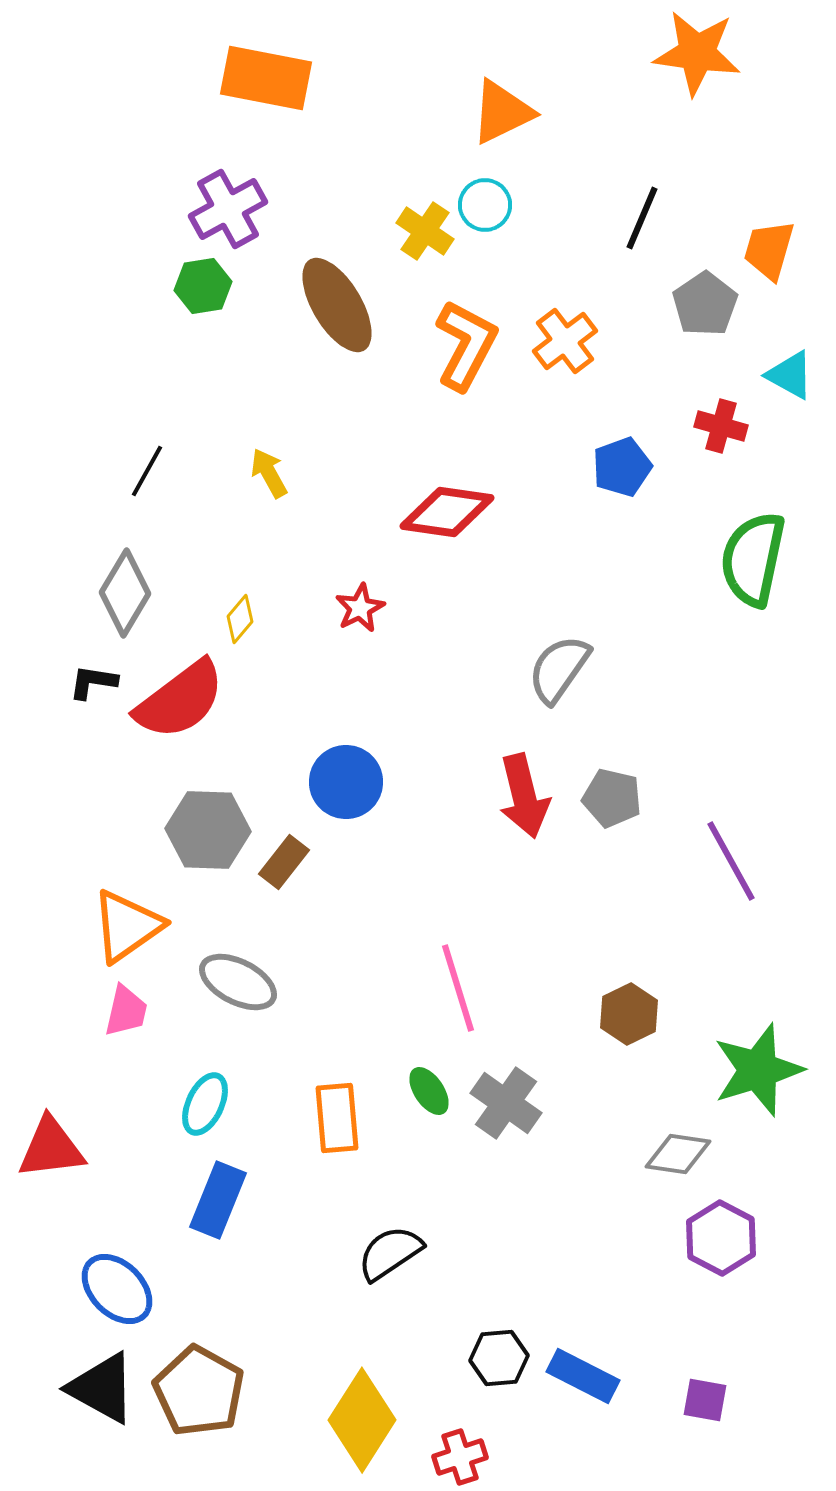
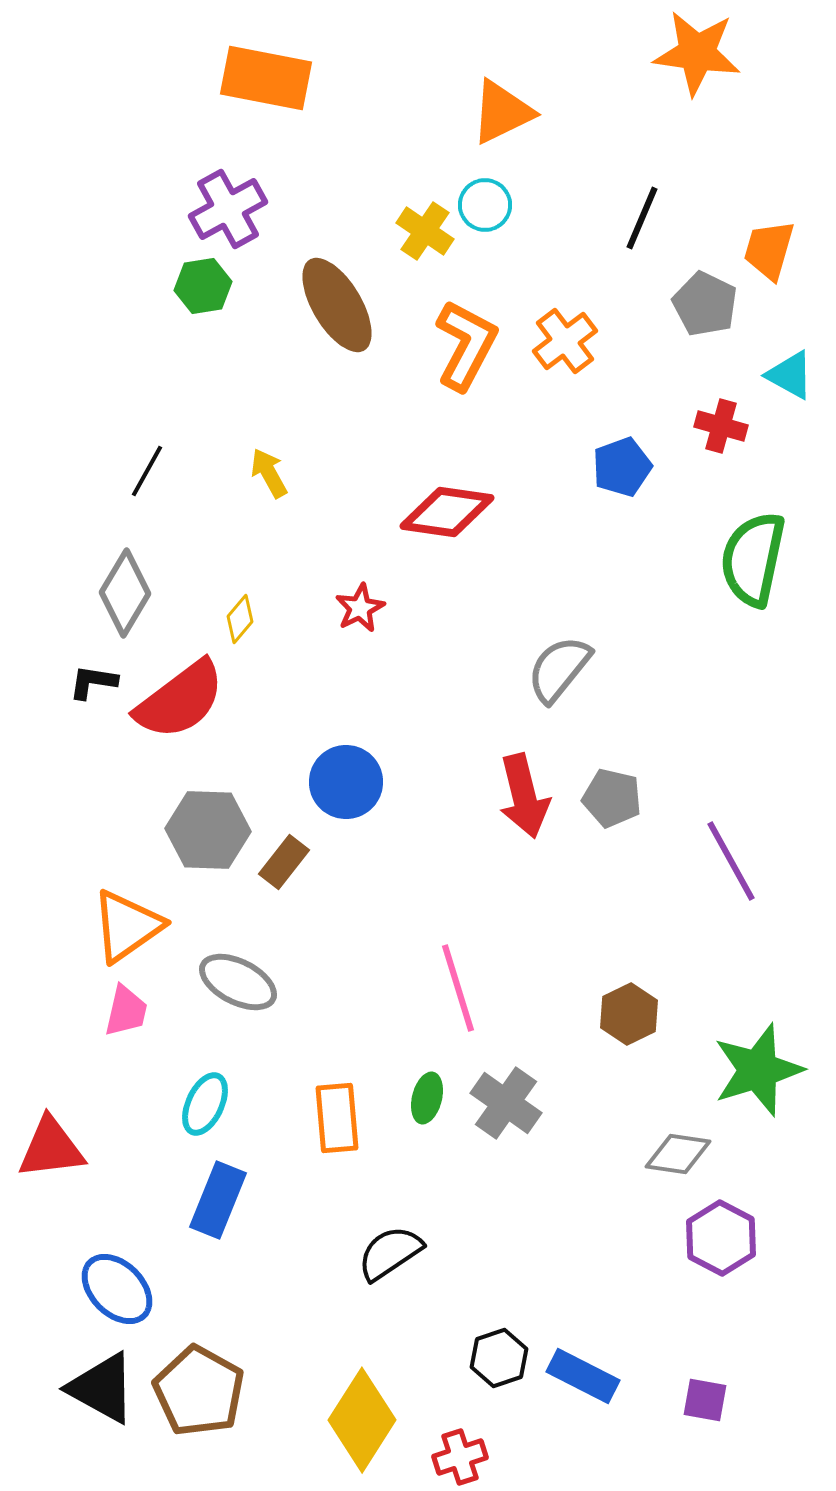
gray pentagon at (705, 304): rotated 12 degrees counterclockwise
gray semicircle at (559, 669): rotated 4 degrees clockwise
green ellipse at (429, 1091): moved 2 px left, 7 px down; rotated 48 degrees clockwise
black hexagon at (499, 1358): rotated 14 degrees counterclockwise
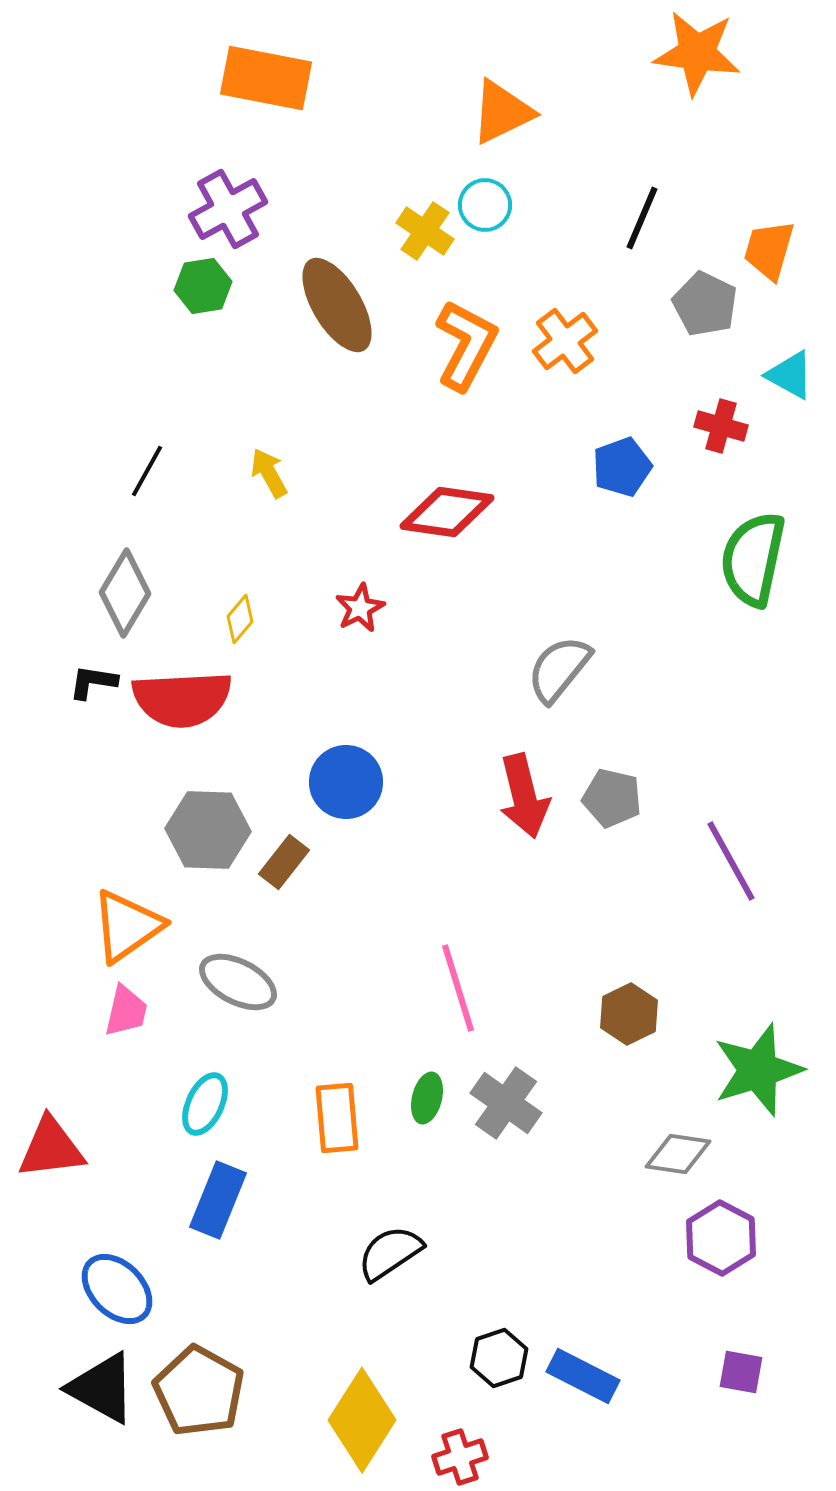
red semicircle at (180, 700): moved 2 px right, 1 px up; rotated 34 degrees clockwise
purple square at (705, 1400): moved 36 px right, 28 px up
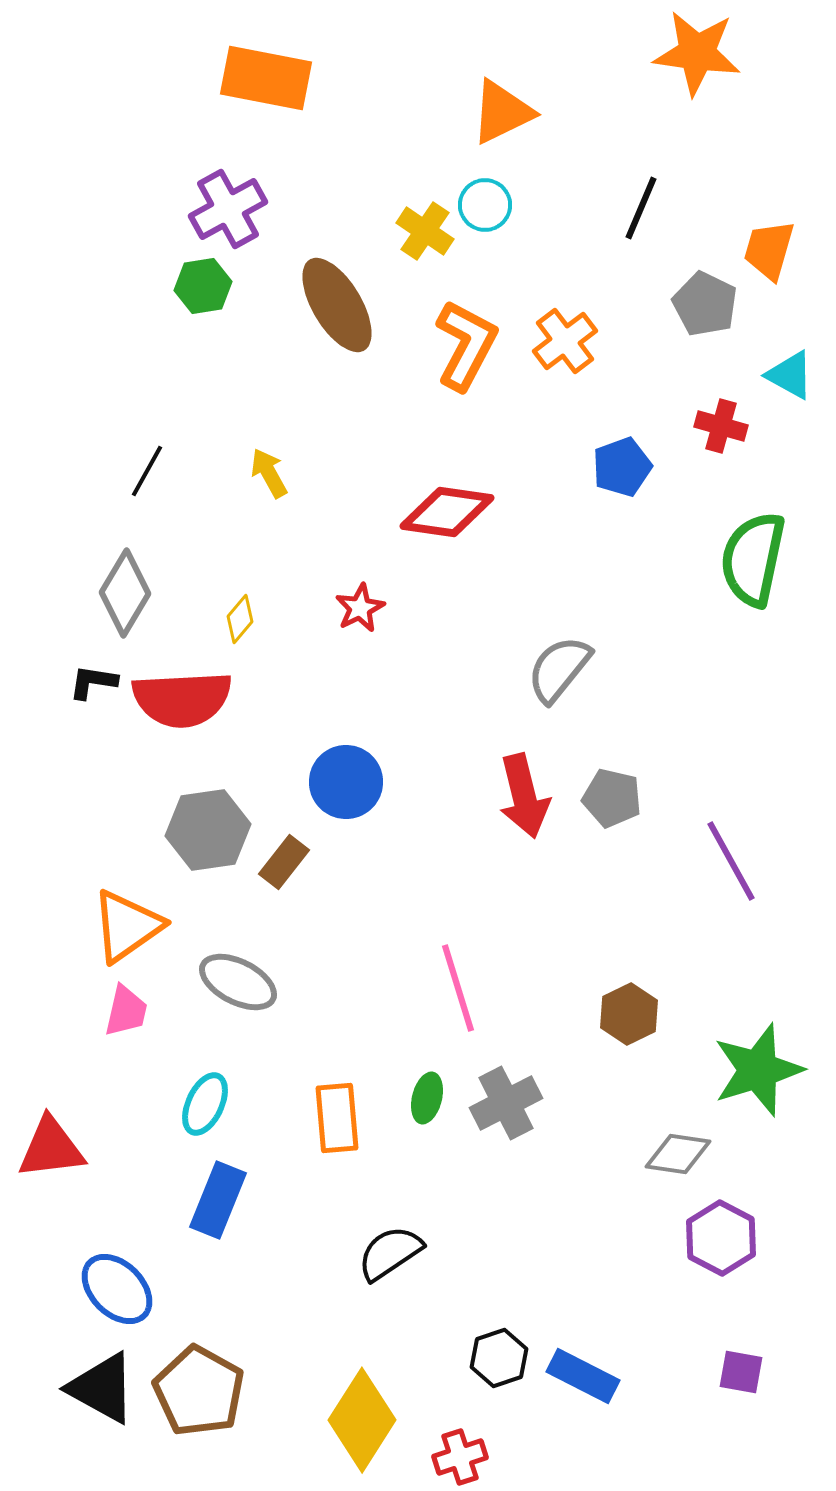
black line at (642, 218): moved 1 px left, 10 px up
gray hexagon at (208, 830): rotated 10 degrees counterclockwise
gray cross at (506, 1103): rotated 28 degrees clockwise
